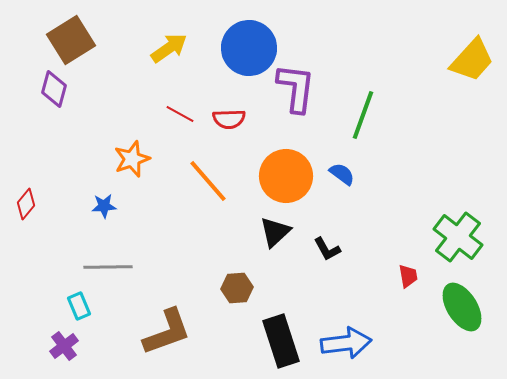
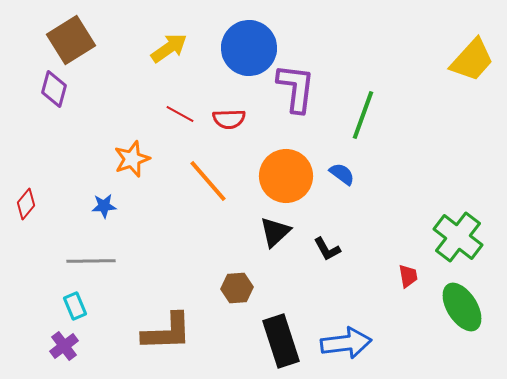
gray line: moved 17 px left, 6 px up
cyan rectangle: moved 4 px left
brown L-shape: rotated 18 degrees clockwise
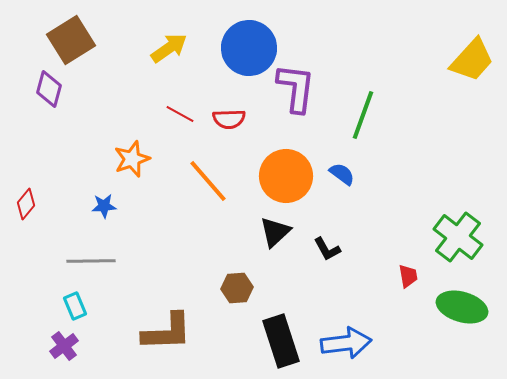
purple diamond: moved 5 px left
green ellipse: rotated 42 degrees counterclockwise
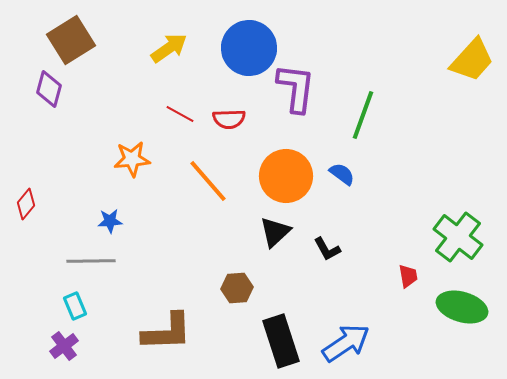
orange star: rotated 15 degrees clockwise
blue star: moved 6 px right, 15 px down
blue arrow: rotated 27 degrees counterclockwise
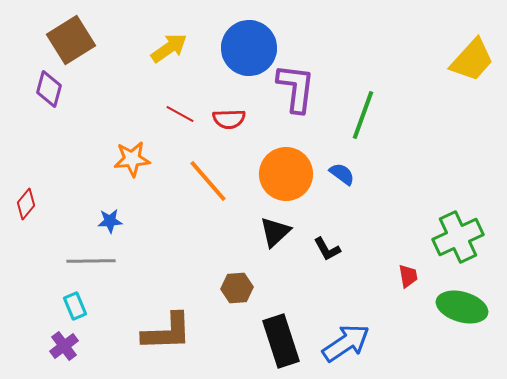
orange circle: moved 2 px up
green cross: rotated 27 degrees clockwise
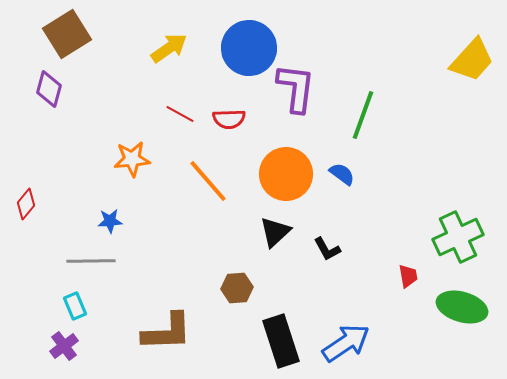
brown square: moved 4 px left, 6 px up
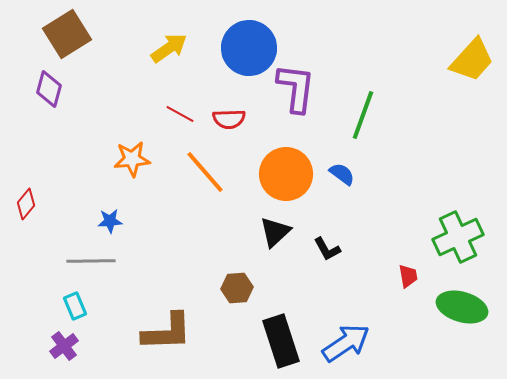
orange line: moved 3 px left, 9 px up
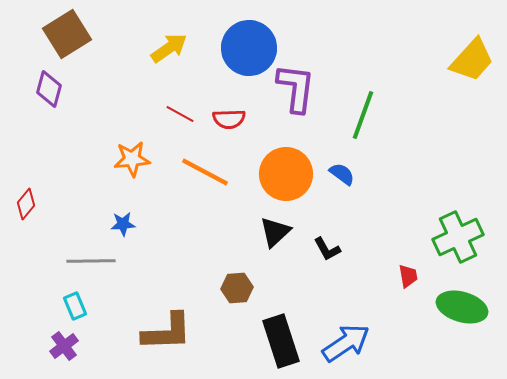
orange line: rotated 21 degrees counterclockwise
blue star: moved 13 px right, 3 px down
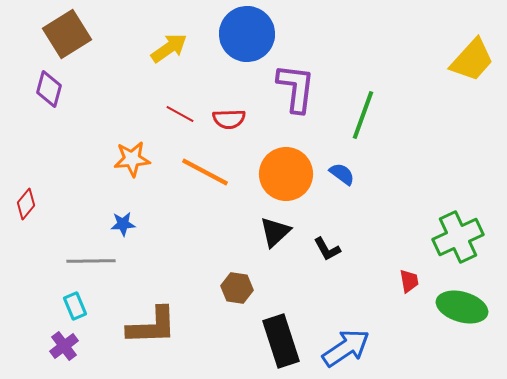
blue circle: moved 2 px left, 14 px up
red trapezoid: moved 1 px right, 5 px down
brown hexagon: rotated 12 degrees clockwise
brown L-shape: moved 15 px left, 6 px up
blue arrow: moved 5 px down
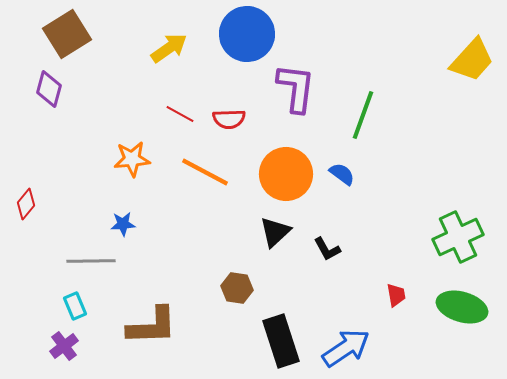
red trapezoid: moved 13 px left, 14 px down
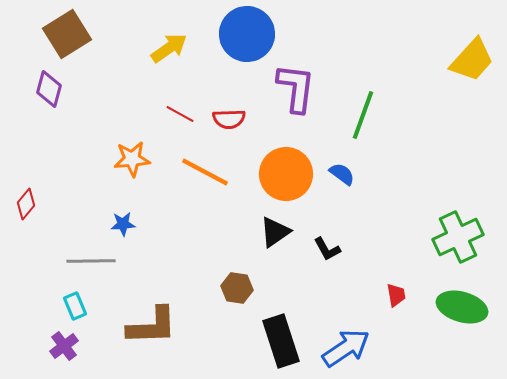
black triangle: rotated 8 degrees clockwise
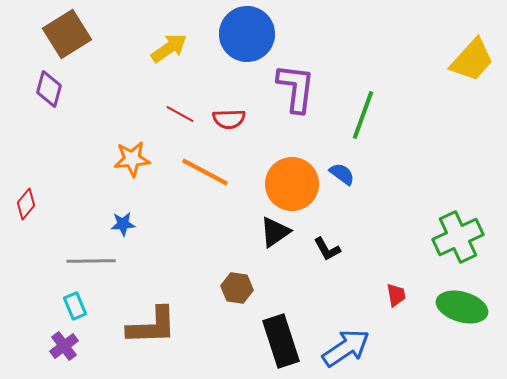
orange circle: moved 6 px right, 10 px down
